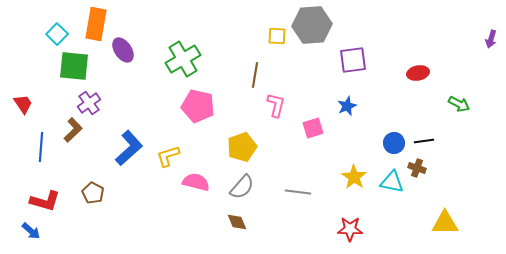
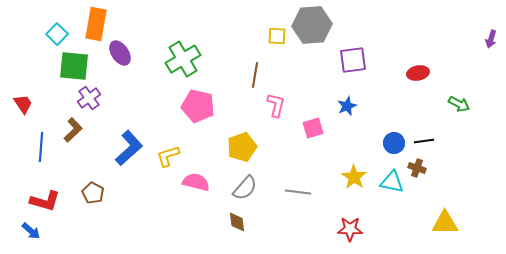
purple ellipse: moved 3 px left, 3 px down
purple cross: moved 5 px up
gray semicircle: moved 3 px right, 1 px down
brown diamond: rotated 15 degrees clockwise
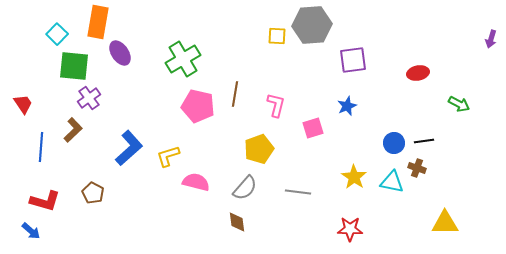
orange rectangle: moved 2 px right, 2 px up
brown line: moved 20 px left, 19 px down
yellow pentagon: moved 17 px right, 2 px down
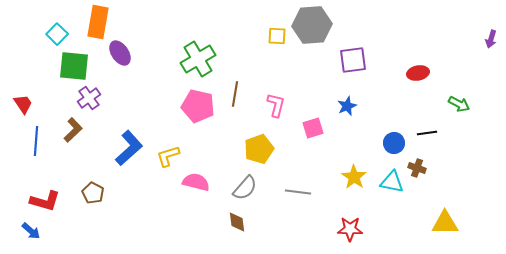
green cross: moved 15 px right
black line: moved 3 px right, 8 px up
blue line: moved 5 px left, 6 px up
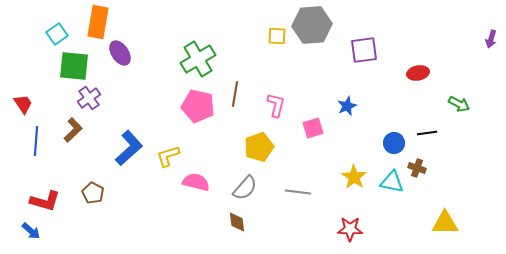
cyan square: rotated 10 degrees clockwise
purple square: moved 11 px right, 10 px up
yellow pentagon: moved 2 px up
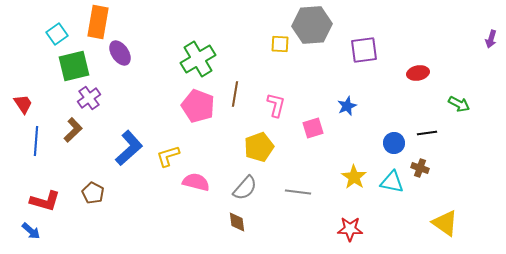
yellow square: moved 3 px right, 8 px down
green square: rotated 20 degrees counterclockwise
pink pentagon: rotated 8 degrees clockwise
brown cross: moved 3 px right
yellow triangle: rotated 36 degrees clockwise
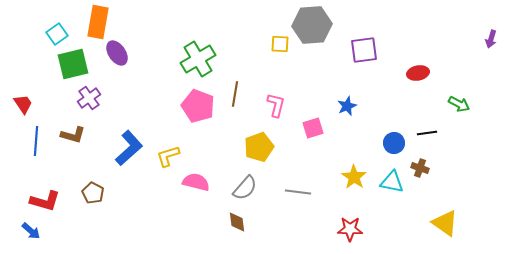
purple ellipse: moved 3 px left
green square: moved 1 px left, 2 px up
brown L-shape: moved 5 px down; rotated 60 degrees clockwise
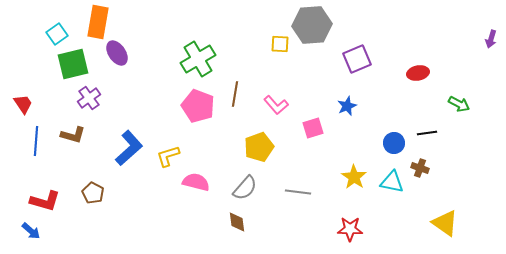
purple square: moved 7 px left, 9 px down; rotated 16 degrees counterclockwise
pink L-shape: rotated 125 degrees clockwise
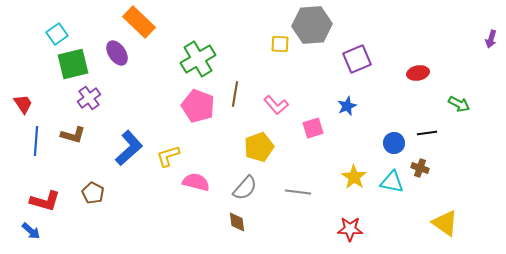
orange rectangle: moved 41 px right; rotated 56 degrees counterclockwise
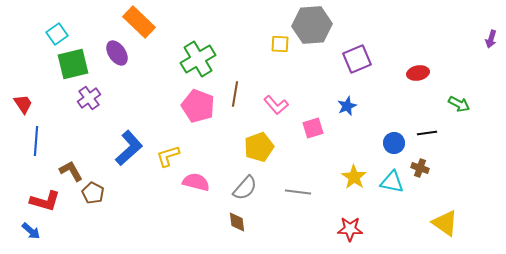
brown L-shape: moved 2 px left, 36 px down; rotated 135 degrees counterclockwise
